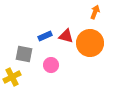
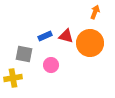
yellow cross: moved 1 px right, 1 px down; rotated 18 degrees clockwise
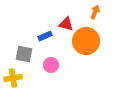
red triangle: moved 12 px up
orange circle: moved 4 px left, 2 px up
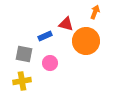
pink circle: moved 1 px left, 2 px up
yellow cross: moved 9 px right, 3 px down
